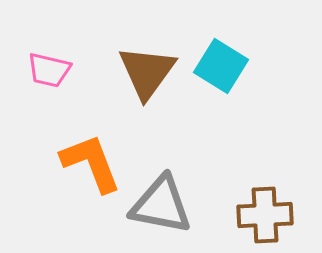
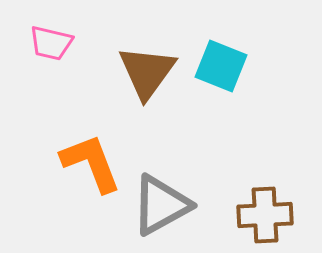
cyan square: rotated 10 degrees counterclockwise
pink trapezoid: moved 2 px right, 27 px up
gray triangle: rotated 40 degrees counterclockwise
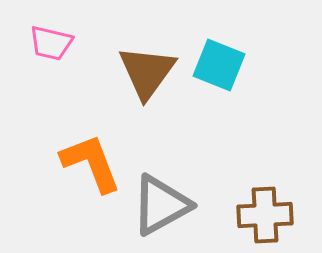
cyan square: moved 2 px left, 1 px up
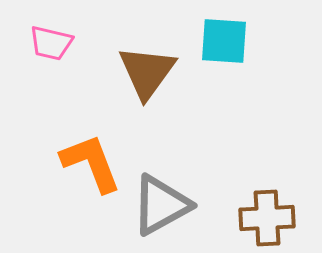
cyan square: moved 5 px right, 24 px up; rotated 18 degrees counterclockwise
brown cross: moved 2 px right, 3 px down
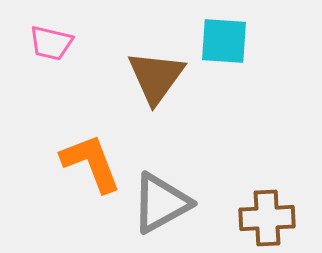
brown triangle: moved 9 px right, 5 px down
gray triangle: moved 2 px up
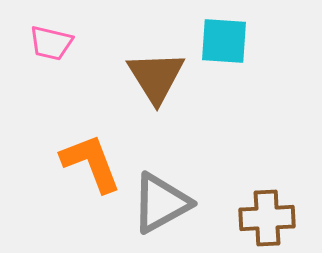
brown triangle: rotated 8 degrees counterclockwise
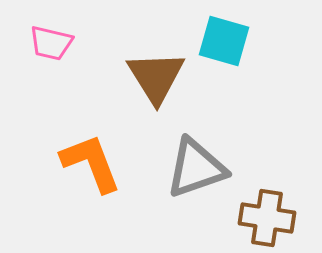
cyan square: rotated 12 degrees clockwise
gray triangle: moved 35 px right, 35 px up; rotated 10 degrees clockwise
brown cross: rotated 12 degrees clockwise
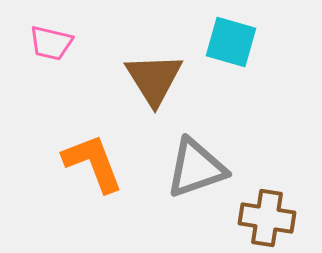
cyan square: moved 7 px right, 1 px down
brown triangle: moved 2 px left, 2 px down
orange L-shape: moved 2 px right
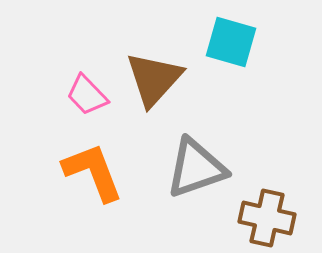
pink trapezoid: moved 36 px right, 52 px down; rotated 33 degrees clockwise
brown triangle: rotated 14 degrees clockwise
orange L-shape: moved 9 px down
brown cross: rotated 4 degrees clockwise
